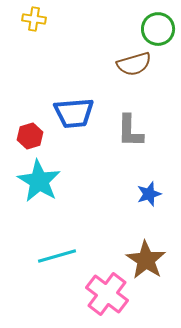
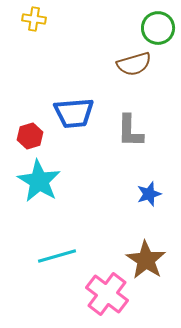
green circle: moved 1 px up
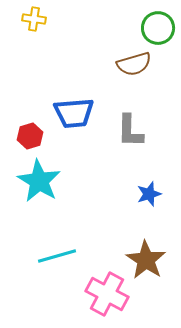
pink cross: rotated 9 degrees counterclockwise
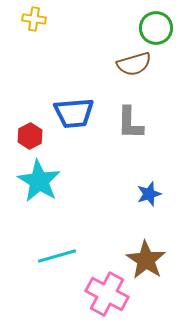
green circle: moved 2 px left
gray L-shape: moved 8 px up
red hexagon: rotated 10 degrees counterclockwise
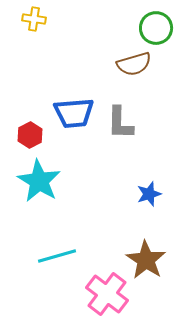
gray L-shape: moved 10 px left
red hexagon: moved 1 px up
pink cross: rotated 9 degrees clockwise
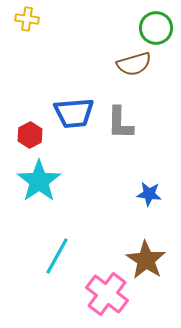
yellow cross: moved 7 px left
cyan star: rotated 6 degrees clockwise
blue star: rotated 25 degrees clockwise
cyan line: rotated 45 degrees counterclockwise
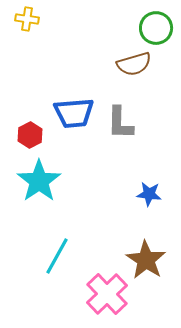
pink cross: rotated 9 degrees clockwise
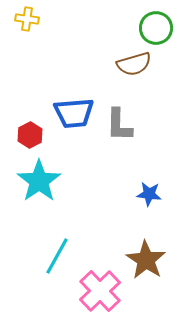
gray L-shape: moved 1 px left, 2 px down
pink cross: moved 7 px left, 3 px up
